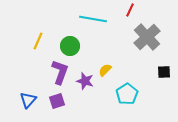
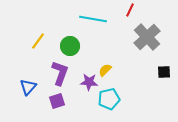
yellow line: rotated 12 degrees clockwise
purple L-shape: moved 1 px down
purple star: moved 4 px right, 1 px down; rotated 12 degrees counterclockwise
cyan pentagon: moved 18 px left, 5 px down; rotated 20 degrees clockwise
blue triangle: moved 13 px up
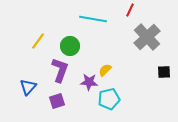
purple L-shape: moved 3 px up
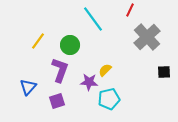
cyan line: rotated 44 degrees clockwise
green circle: moved 1 px up
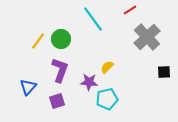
red line: rotated 32 degrees clockwise
green circle: moved 9 px left, 6 px up
yellow semicircle: moved 2 px right, 3 px up
cyan pentagon: moved 2 px left
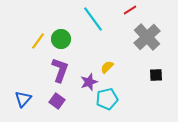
black square: moved 8 px left, 3 px down
purple star: rotated 24 degrees counterclockwise
blue triangle: moved 5 px left, 12 px down
purple square: rotated 35 degrees counterclockwise
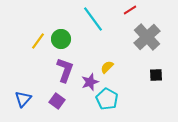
purple L-shape: moved 5 px right
purple star: moved 1 px right
cyan pentagon: rotated 30 degrees counterclockwise
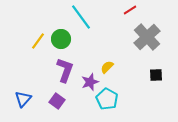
cyan line: moved 12 px left, 2 px up
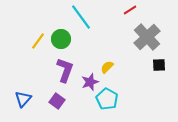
black square: moved 3 px right, 10 px up
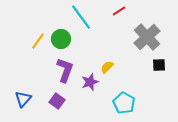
red line: moved 11 px left, 1 px down
cyan pentagon: moved 17 px right, 4 px down
